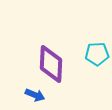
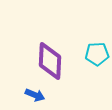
purple diamond: moved 1 px left, 3 px up
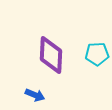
purple diamond: moved 1 px right, 6 px up
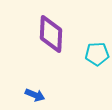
purple diamond: moved 21 px up
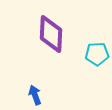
blue arrow: rotated 132 degrees counterclockwise
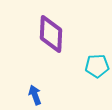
cyan pentagon: moved 12 px down
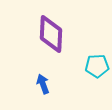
blue arrow: moved 8 px right, 11 px up
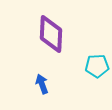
blue arrow: moved 1 px left
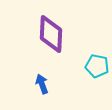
cyan pentagon: rotated 15 degrees clockwise
